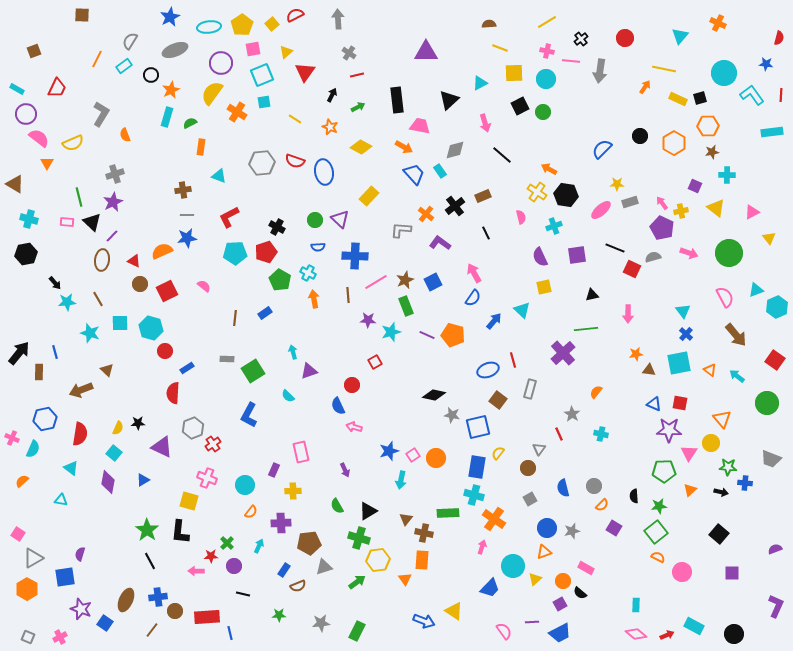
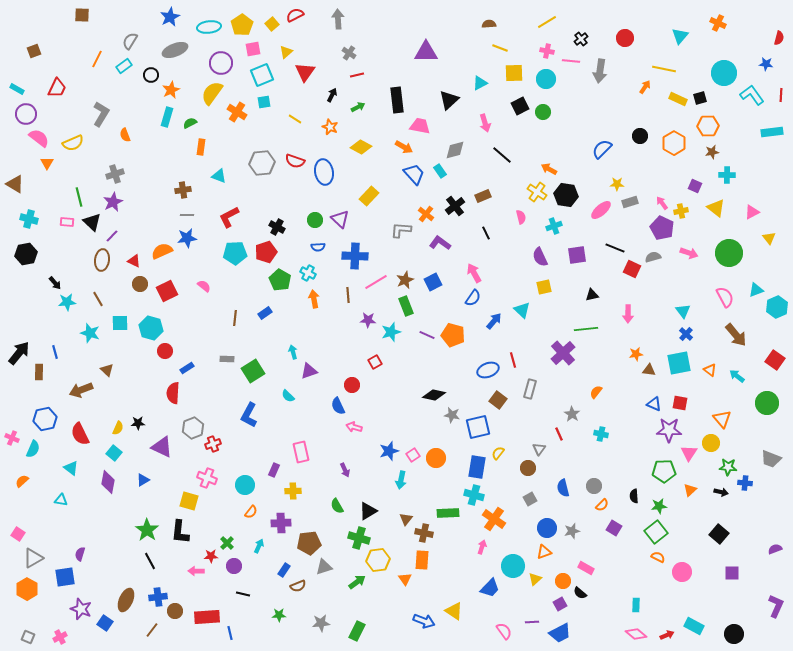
red semicircle at (80, 434): rotated 145 degrees clockwise
red cross at (213, 444): rotated 14 degrees clockwise
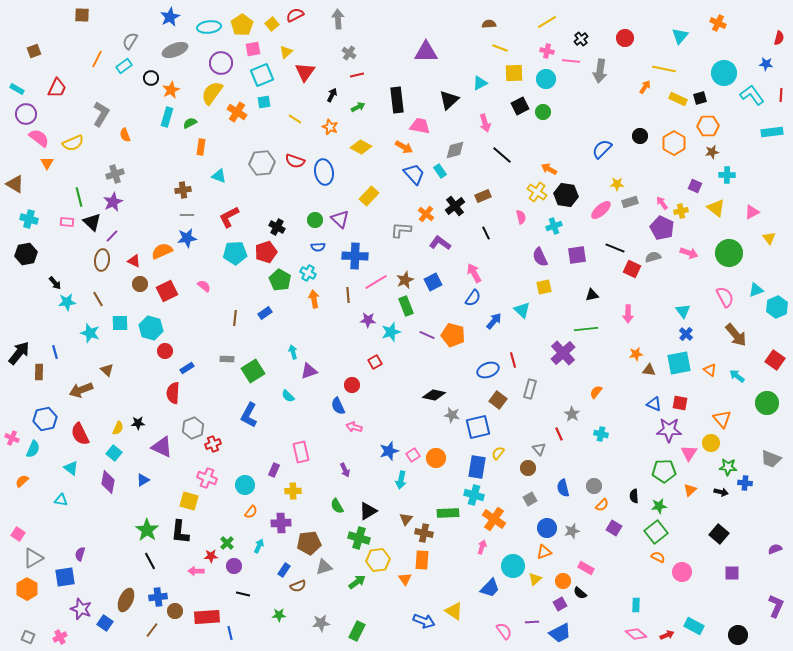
black circle at (151, 75): moved 3 px down
gray triangle at (539, 449): rotated 16 degrees counterclockwise
black circle at (734, 634): moved 4 px right, 1 px down
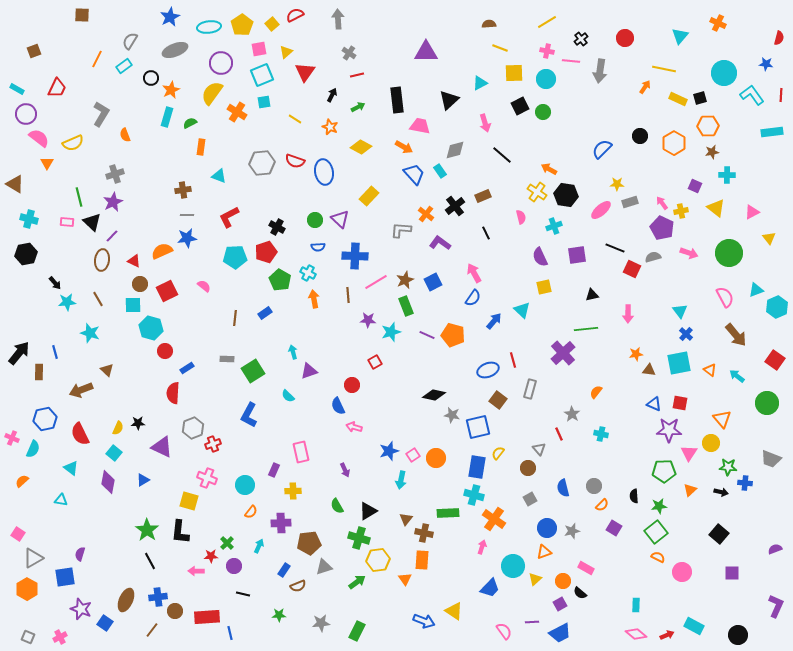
pink square at (253, 49): moved 6 px right
cyan pentagon at (235, 253): moved 4 px down
cyan triangle at (683, 311): moved 3 px left
cyan square at (120, 323): moved 13 px right, 18 px up
